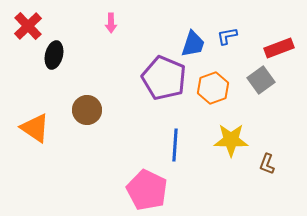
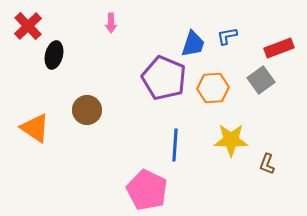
orange hexagon: rotated 16 degrees clockwise
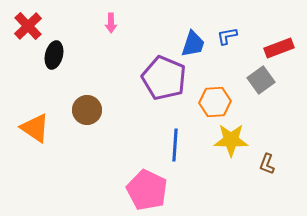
orange hexagon: moved 2 px right, 14 px down
